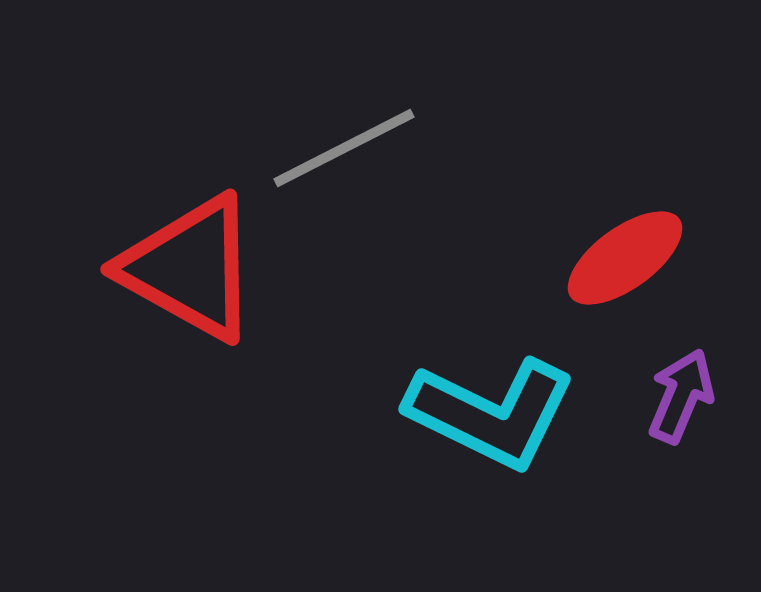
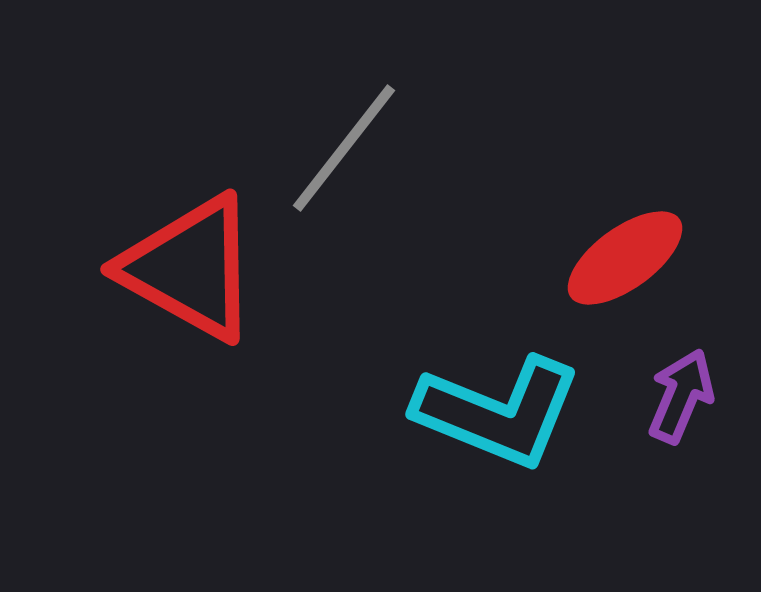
gray line: rotated 25 degrees counterclockwise
cyan L-shape: moved 7 px right, 1 px up; rotated 4 degrees counterclockwise
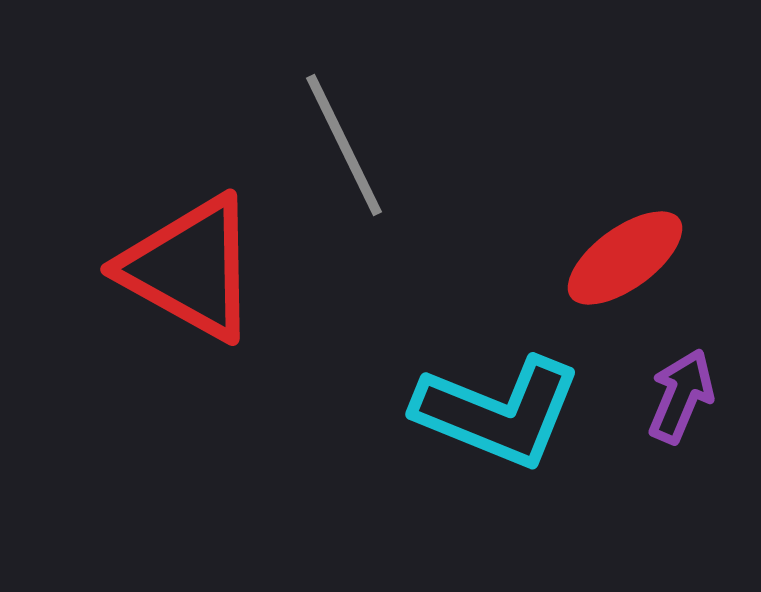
gray line: moved 3 px up; rotated 64 degrees counterclockwise
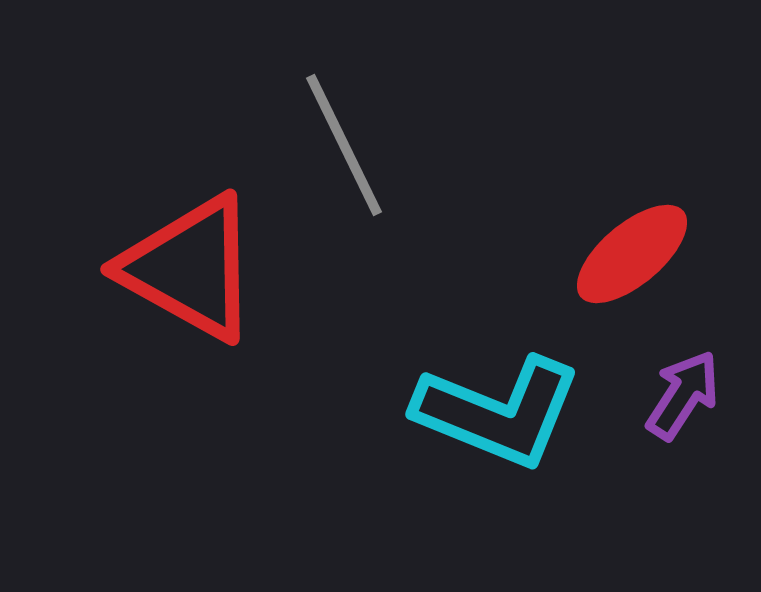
red ellipse: moved 7 px right, 4 px up; rotated 4 degrees counterclockwise
purple arrow: moved 2 px right, 1 px up; rotated 10 degrees clockwise
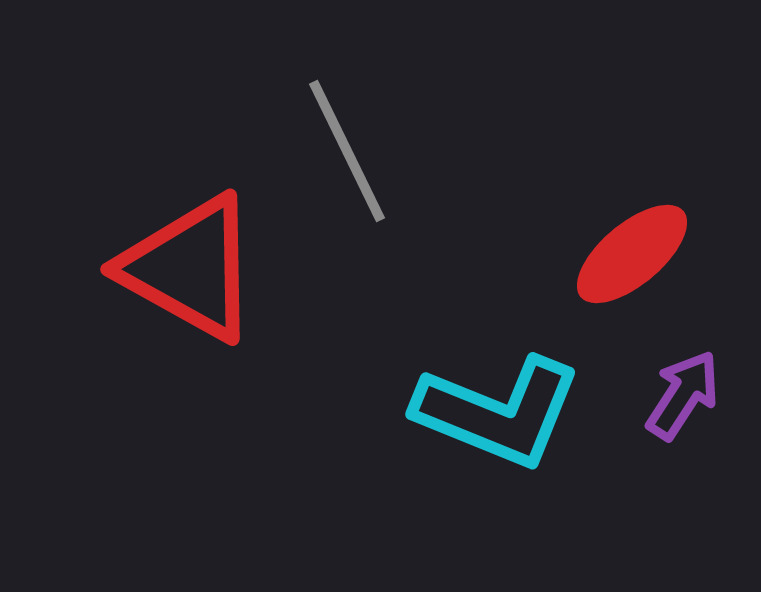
gray line: moved 3 px right, 6 px down
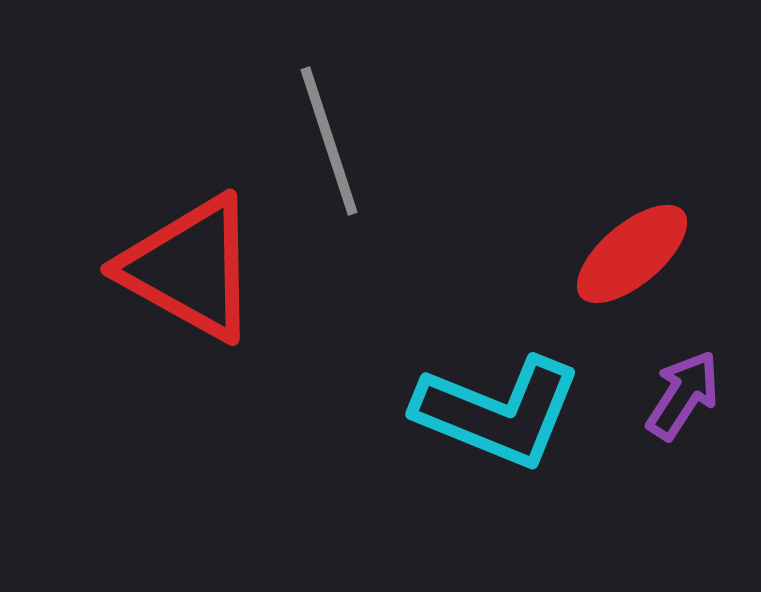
gray line: moved 18 px left, 10 px up; rotated 8 degrees clockwise
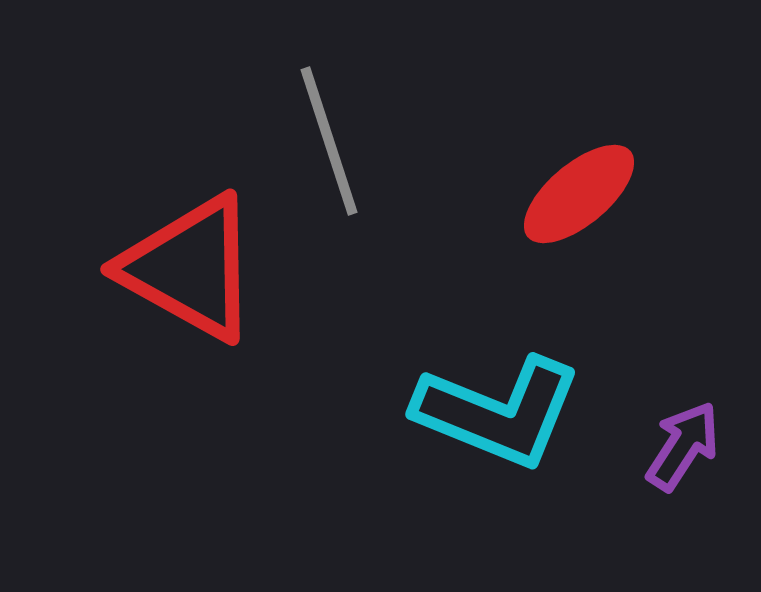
red ellipse: moved 53 px left, 60 px up
purple arrow: moved 51 px down
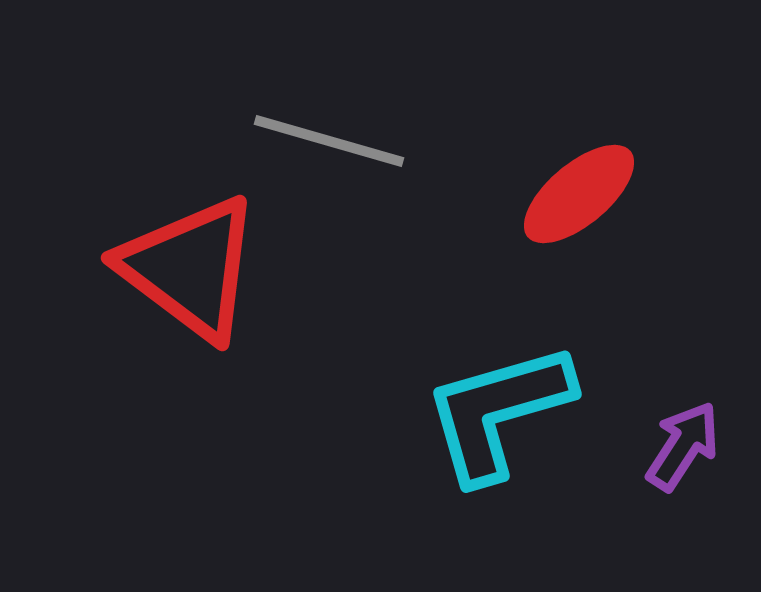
gray line: rotated 56 degrees counterclockwise
red triangle: rotated 8 degrees clockwise
cyan L-shape: rotated 142 degrees clockwise
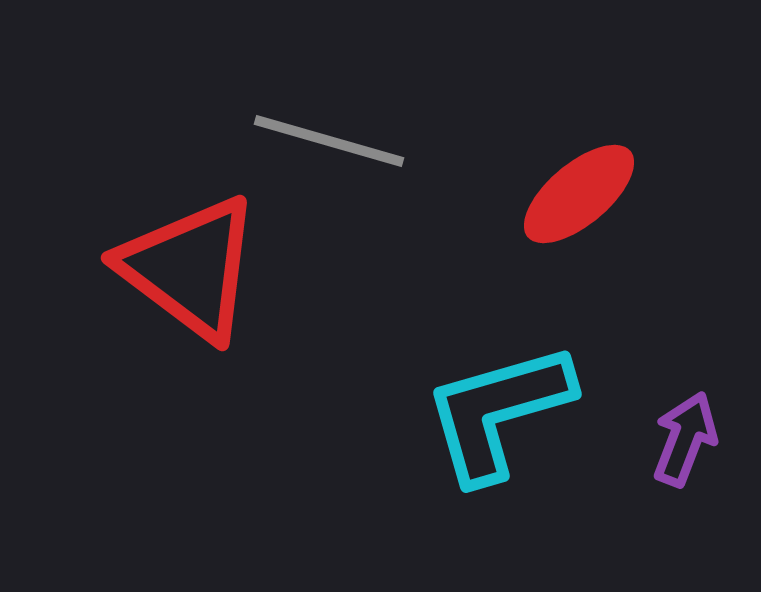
purple arrow: moved 2 px right, 7 px up; rotated 12 degrees counterclockwise
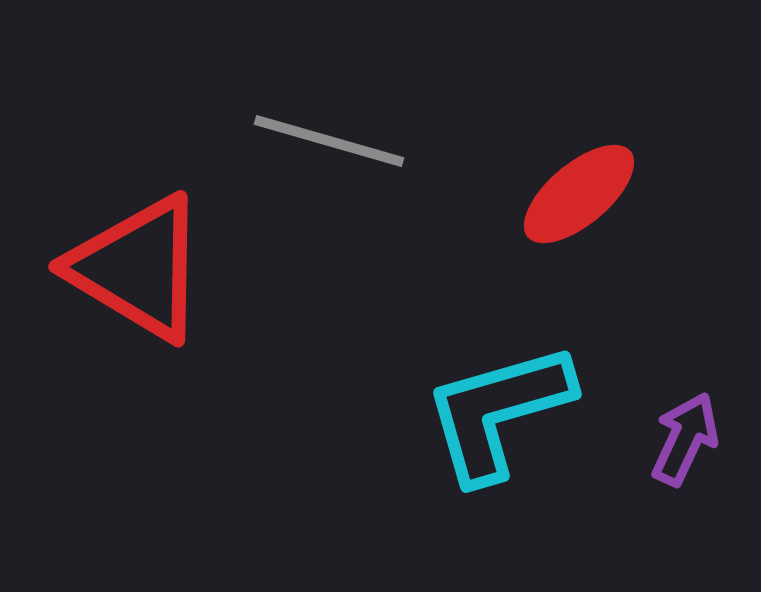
red triangle: moved 52 px left; rotated 6 degrees counterclockwise
purple arrow: rotated 4 degrees clockwise
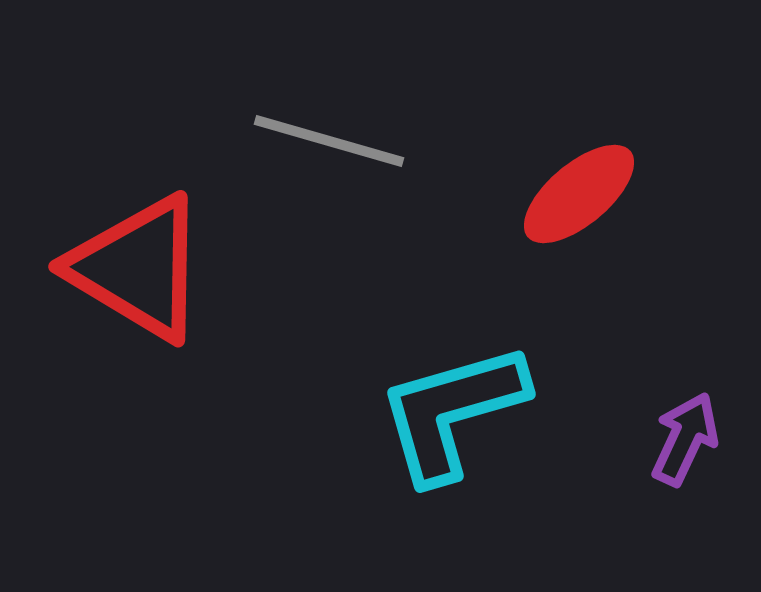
cyan L-shape: moved 46 px left
